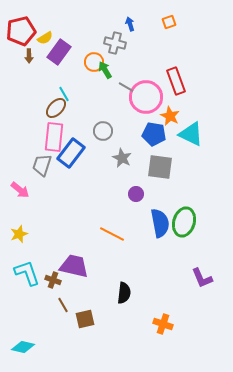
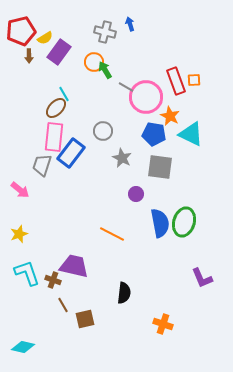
orange square: moved 25 px right, 58 px down; rotated 16 degrees clockwise
gray cross: moved 10 px left, 11 px up
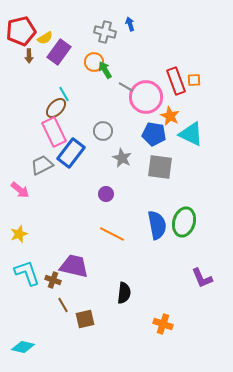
pink rectangle: moved 5 px up; rotated 32 degrees counterclockwise
gray trapezoid: rotated 45 degrees clockwise
purple circle: moved 30 px left
blue semicircle: moved 3 px left, 2 px down
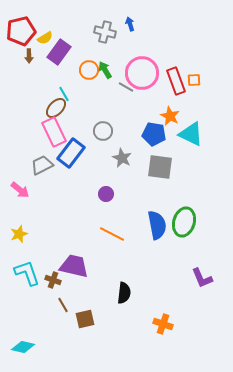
orange circle: moved 5 px left, 8 px down
pink circle: moved 4 px left, 24 px up
